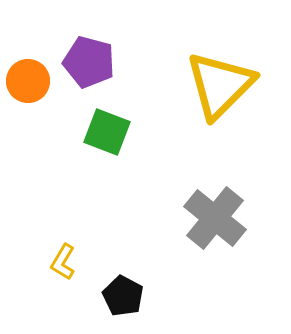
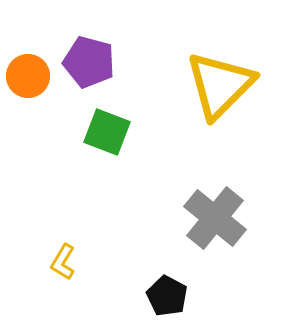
orange circle: moved 5 px up
black pentagon: moved 44 px right
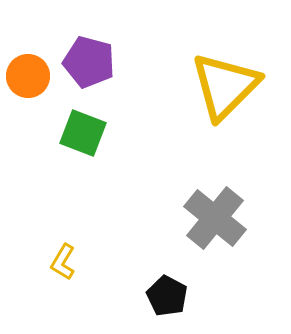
yellow triangle: moved 5 px right, 1 px down
green square: moved 24 px left, 1 px down
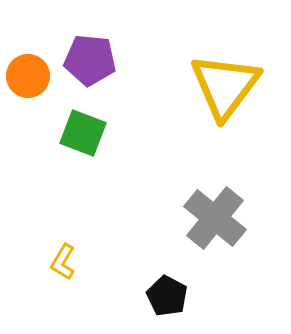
purple pentagon: moved 1 px right, 2 px up; rotated 9 degrees counterclockwise
yellow triangle: rotated 8 degrees counterclockwise
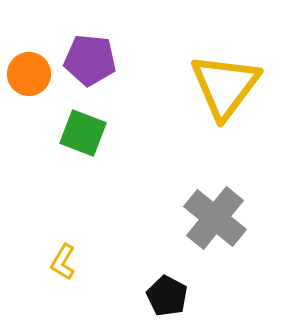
orange circle: moved 1 px right, 2 px up
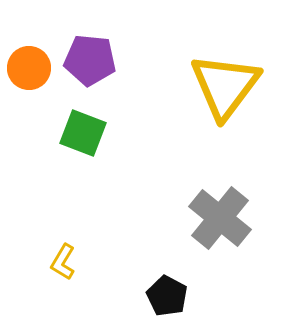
orange circle: moved 6 px up
gray cross: moved 5 px right
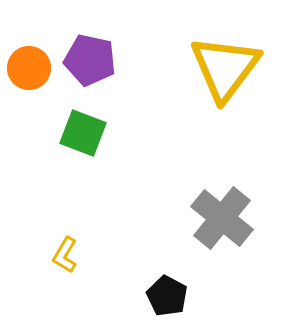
purple pentagon: rotated 6 degrees clockwise
yellow triangle: moved 18 px up
gray cross: moved 2 px right
yellow L-shape: moved 2 px right, 7 px up
